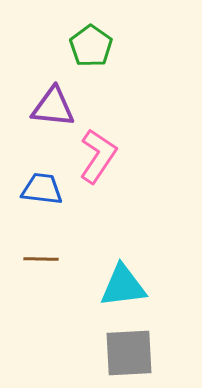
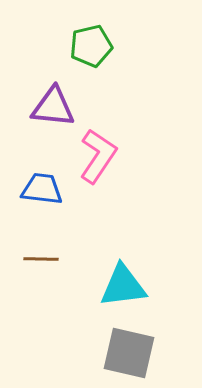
green pentagon: rotated 24 degrees clockwise
gray square: rotated 16 degrees clockwise
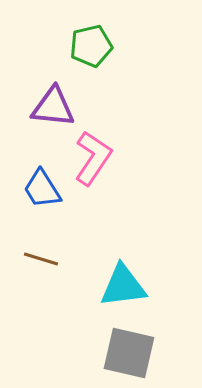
pink L-shape: moved 5 px left, 2 px down
blue trapezoid: rotated 129 degrees counterclockwise
brown line: rotated 16 degrees clockwise
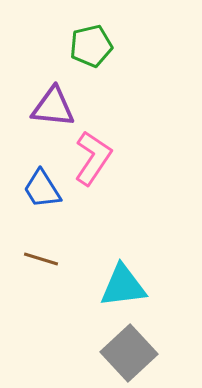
gray square: rotated 34 degrees clockwise
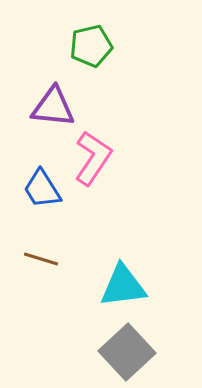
gray square: moved 2 px left, 1 px up
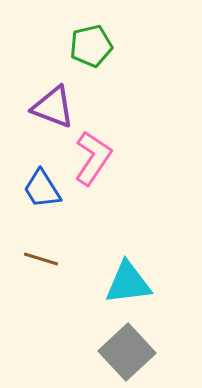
purple triangle: rotated 15 degrees clockwise
cyan triangle: moved 5 px right, 3 px up
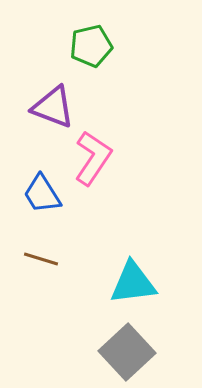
blue trapezoid: moved 5 px down
cyan triangle: moved 5 px right
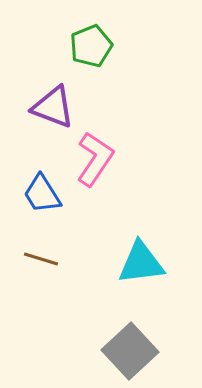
green pentagon: rotated 9 degrees counterclockwise
pink L-shape: moved 2 px right, 1 px down
cyan triangle: moved 8 px right, 20 px up
gray square: moved 3 px right, 1 px up
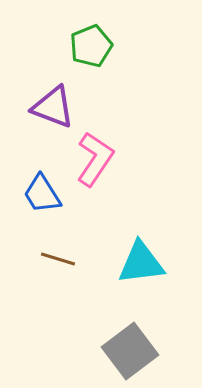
brown line: moved 17 px right
gray square: rotated 6 degrees clockwise
